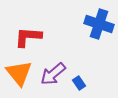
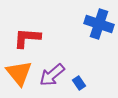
red L-shape: moved 1 px left, 1 px down
purple arrow: moved 1 px left, 1 px down
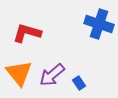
red L-shape: moved 5 px up; rotated 12 degrees clockwise
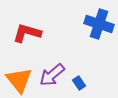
orange triangle: moved 7 px down
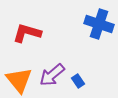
blue rectangle: moved 1 px left, 2 px up
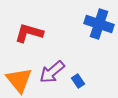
red L-shape: moved 2 px right
purple arrow: moved 3 px up
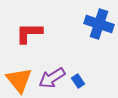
red L-shape: rotated 16 degrees counterclockwise
purple arrow: moved 6 px down; rotated 8 degrees clockwise
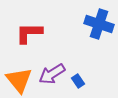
purple arrow: moved 4 px up
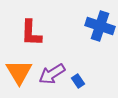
blue cross: moved 1 px right, 2 px down
red L-shape: moved 2 px right; rotated 88 degrees counterclockwise
orange triangle: moved 8 px up; rotated 8 degrees clockwise
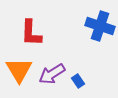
orange triangle: moved 2 px up
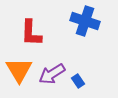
blue cross: moved 15 px left, 5 px up
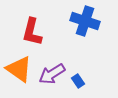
red L-shape: moved 1 px right, 1 px up; rotated 12 degrees clockwise
orange triangle: moved 1 px up; rotated 24 degrees counterclockwise
